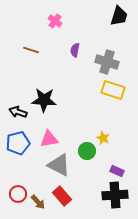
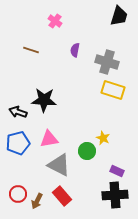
brown arrow: moved 1 px left, 1 px up; rotated 70 degrees clockwise
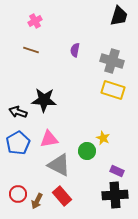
pink cross: moved 20 px left; rotated 24 degrees clockwise
gray cross: moved 5 px right, 1 px up
blue pentagon: rotated 15 degrees counterclockwise
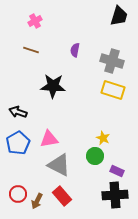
black star: moved 9 px right, 14 px up
green circle: moved 8 px right, 5 px down
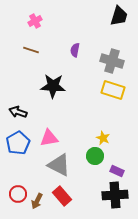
pink triangle: moved 1 px up
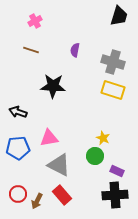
gray cross: moved 1 px right, 1 px down
blue pentagon: moved 5 px down; rotated 25 degrees clockwise
red rectangle: moved 1 px up
